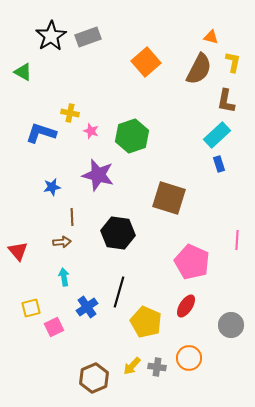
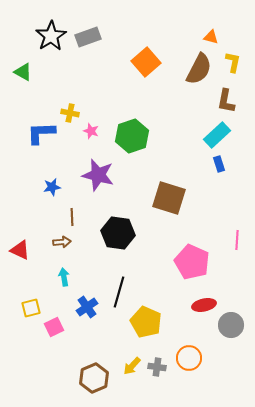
blue L-shape: rotated 20 degrees counterclockwise
red triangle: moved 2 px right, 1 px up; rotated 25 degrees counterclockwise
red ellipse: moved 18 px right, 1 px up; rotated 45 degrees clockwise
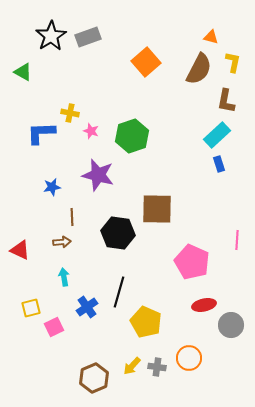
brown square: moved 12 px left, 11 px down; rotated 16 degrees counterclockwise
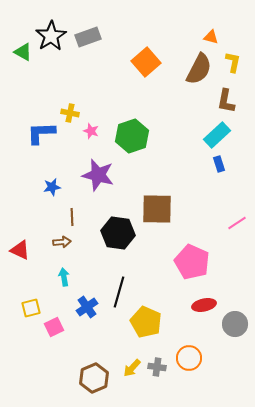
green triangle: moved 20 px up
pink line: moved 17 px up; rotated 54 degrees clockwise
gray circle: moved 4 px right, 1 px up
yellow arrow: moved 2 px down
